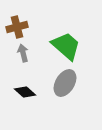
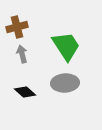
green trapezoid: rotated 16 degrees clockwise
gray arrow: moved 1 px left, 1 px down
gray ellipse: rotated 56 degrees clockwise
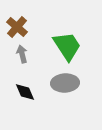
brown cross: rotated 35 degrees counterclockwise
green trapezoid: moved 1 px right
black diamond: rotated 25 degrees clockwise
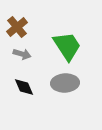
brown cross: rotated 10 degrees clockwise
gray arrow: rotated 120 degrees clockwise
black diamond: moved 1 px left, 5 px up
